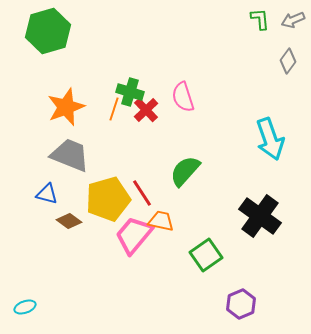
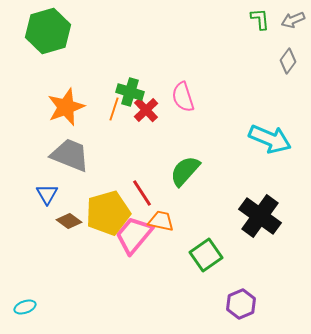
cyan arrow: rotated 48 degrees counterclockwise
blue triangle: rotated 45 degrees clockwise
yellow pentagon: moved 14 px down
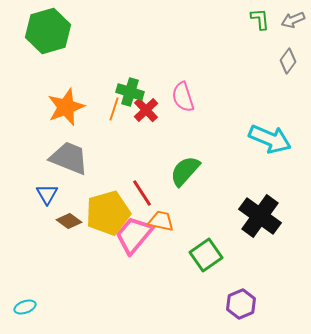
gray trapezoid: moved 1 px left, 3 px down
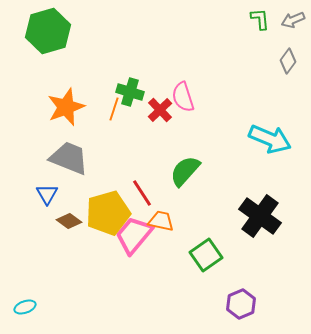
red cross: moved 14 px right
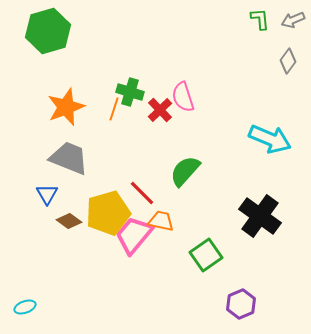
red line: rotated 12 degrees counterclockwise
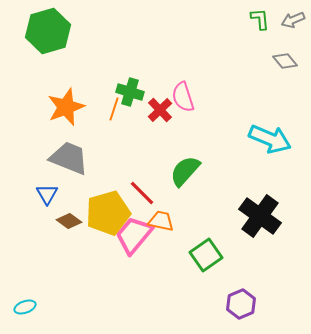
gray diamond: moved 3 px left; rotated 75 degrees counterclockwise
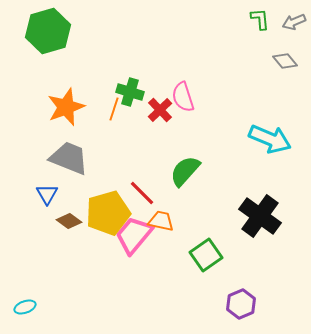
gray arrow: moved 1 px right, 2 px down
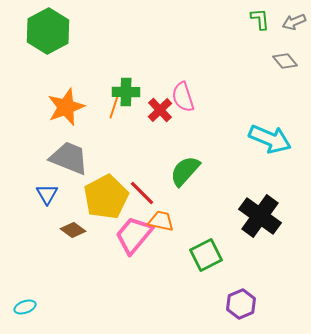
green hexagon: rotated 12 degrees counterclockwise
green cross: moved 4 px left; rotated 16 degrees counterclockwise
orange line: moved 2 px up
yellow pentagon: moved 2 px left, 16 px up; rotated 12 degrees counterclockwise
brown diamond: moved 4 px right, 9 px down
green square: rotated 8 degrees clockwise
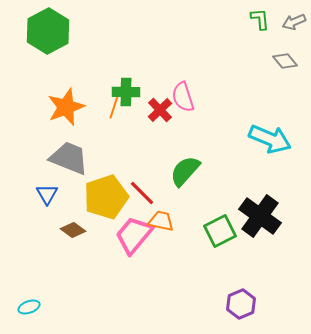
yellow pentagon: rotated 9 degrees clockwise
green square: moved 14 px right, 24 px up
cyan ellipse: moved 4 px right
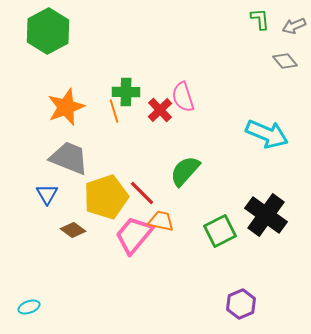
gray arrow: moved 4 px down
orange line: moved 4 px down; rotated 35 degrees counterclockwise
cyan arrow: moved 3 px left, 5 px up
black cross: moved 6 px right, 1 px up
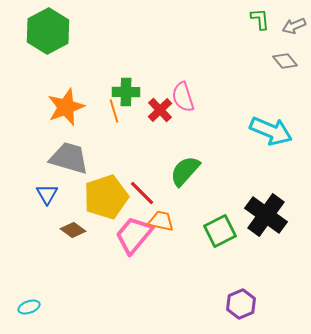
cyan arrow: moved 4 px right, 3 px up
gray trapezoid: rotated 6 degrees counterclockwise
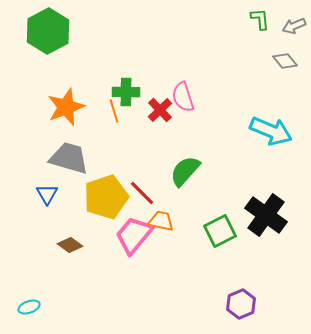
brown diamond: moved 3 px left, 15 px down
